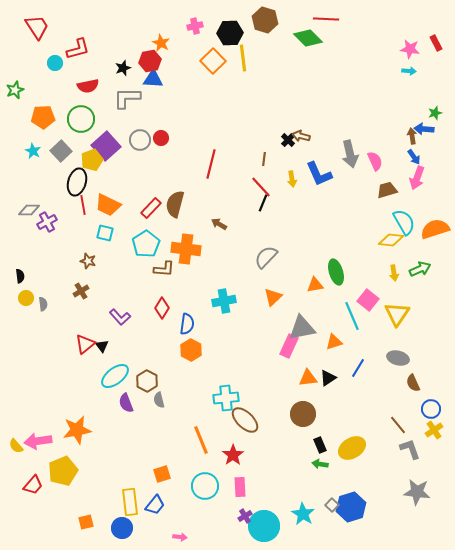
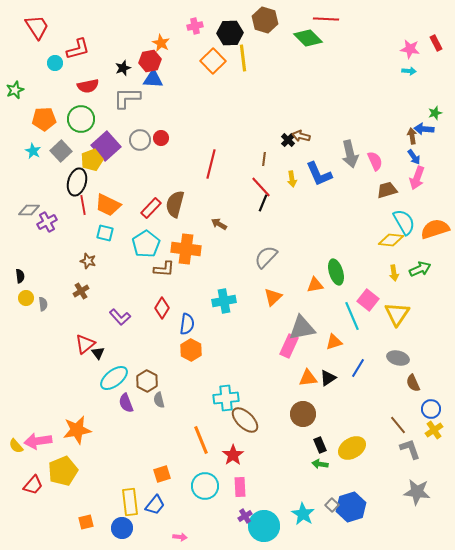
orange pentagon at (43, 117): moved 1 px right, 2 px down
black triangle at (102, 346): moved 4 px left, 7 px down
cyan ellipse at (115, 376): moved 1 px left, 2 px down
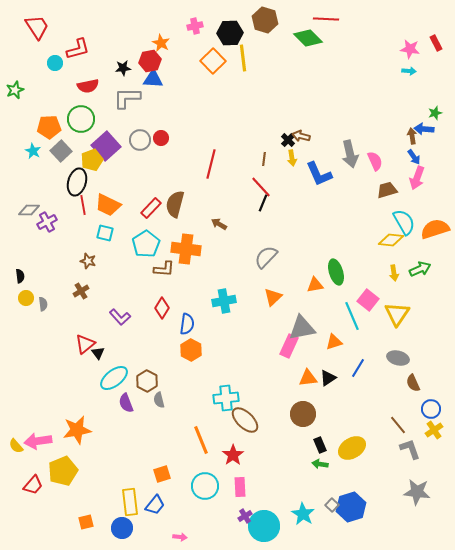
black star at (123, 68): rotated 14 degrees clockwise
orange pentagon at (44, 119): moved 5 px right, 8 px down
yellow arrow at (292, 179): moved 21 px up
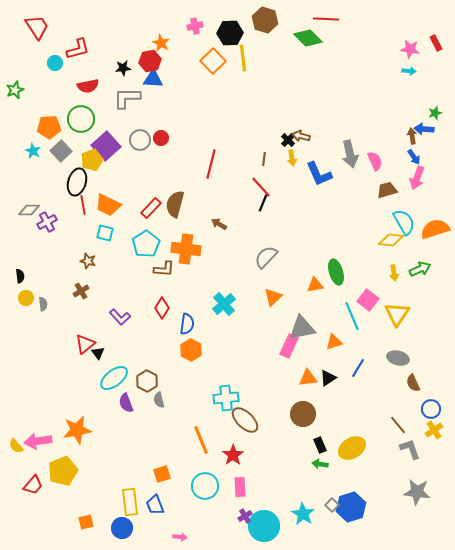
cyan cross at (224, 301): moved 3 px down; rotated 30 degrees counterclockwise
blue trapezoid at (155, 505): rotated 120 degrees clockwise
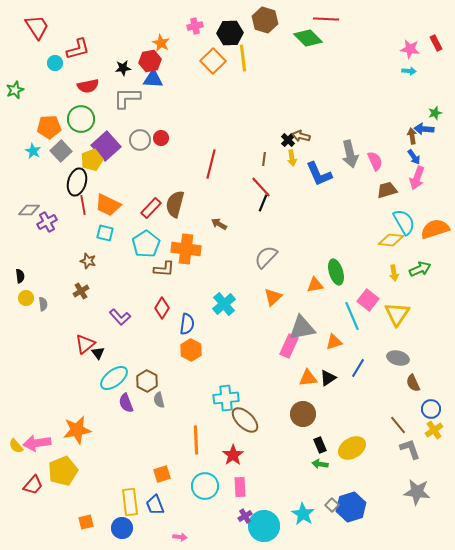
orange line at (201, 440): moved 5 px left; rotated 20 degrees clockwise
pink arrow at (38, 441): moved 1 px left, 2 px down
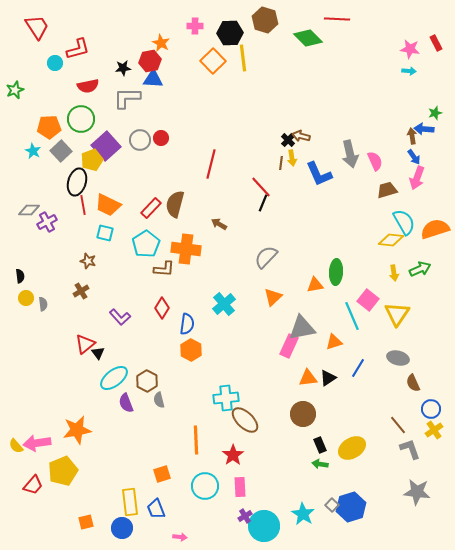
red line at (326, 19): moved 11 px right
pink cross at (195, 26): rotated 14 degrees clockwise
brown line at (264, 159): moved 17 px right, 4 px down
green ellipse at (336, 272): rotated 20 degrees clockwise
blue trapezoid at (155, 505): moved 1 px right, 4 px down
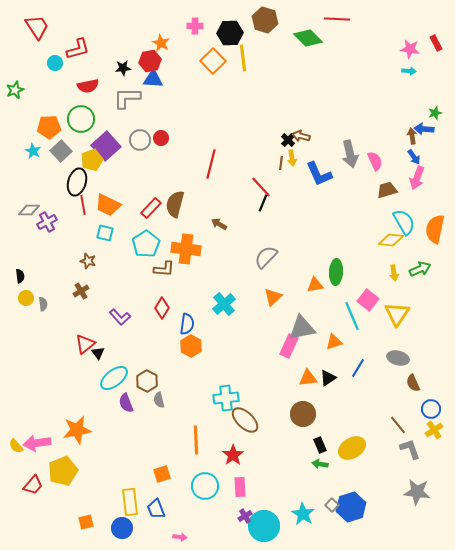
orange semicircle at (435, 229): rotated 60 degrees counterclockwise
orange hexagon at (191, 350): moved 4 px up
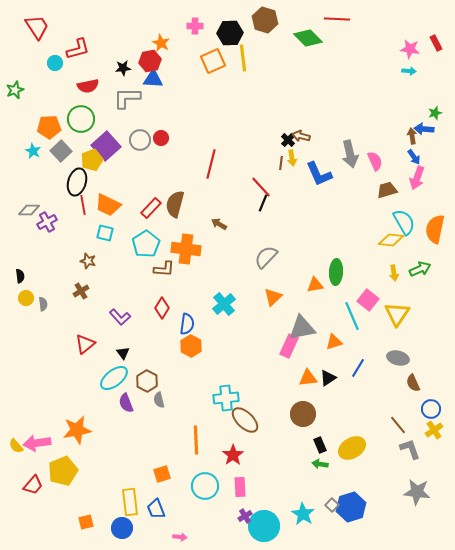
orange square at (213, 61): rotated 20 degrees clockwise
black triangle at (98, 353): moved 25 px right
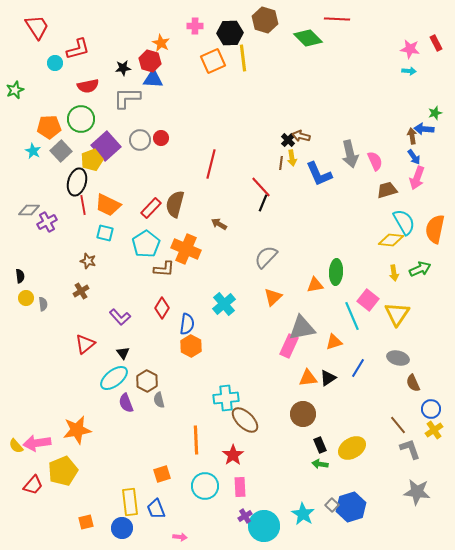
red hexagon at (150, 61): rotated 25 degrees clockwise
orange cross at (186, 249): rotated 16 degrees clockwise
